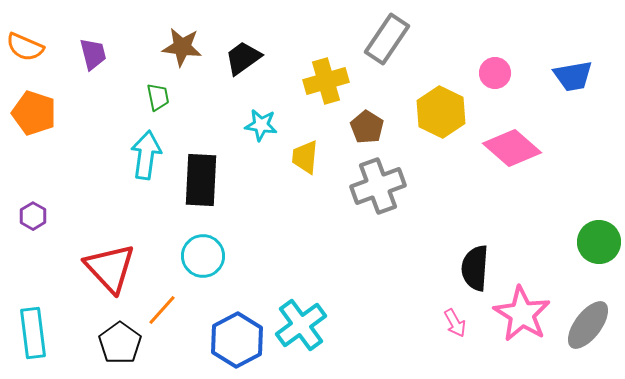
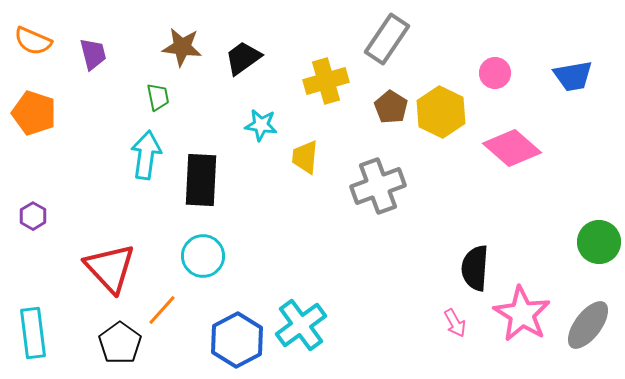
orange semicircle: moved 8 px right, 6 px up
brown pentagon: moved 24 px right, 20 px up
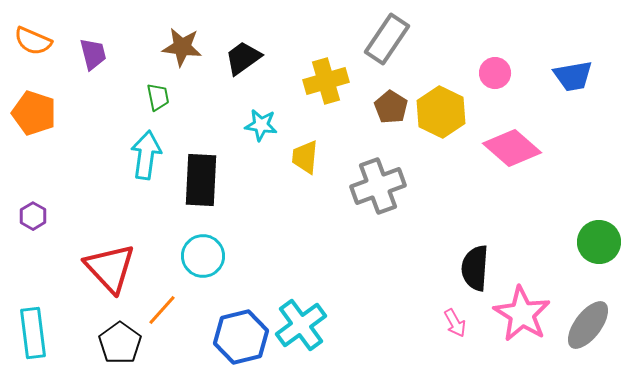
blue hexagon: moved 4 px right, 3 px up; rotated 14 degrees clockwise
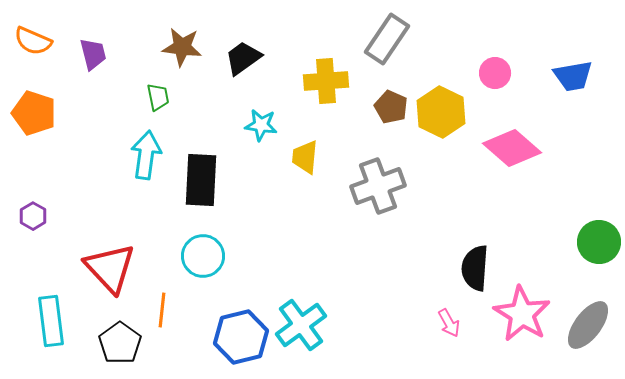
yellow cross: rotated 12 degrees clockwise
brown pentagon: rotated 8 degrees counterclockwise
orange line: rotated 36 degrees counterclockwise
pink arrow: moved 6 px left
cyan rectangle: moved 18 px right, 12 px up
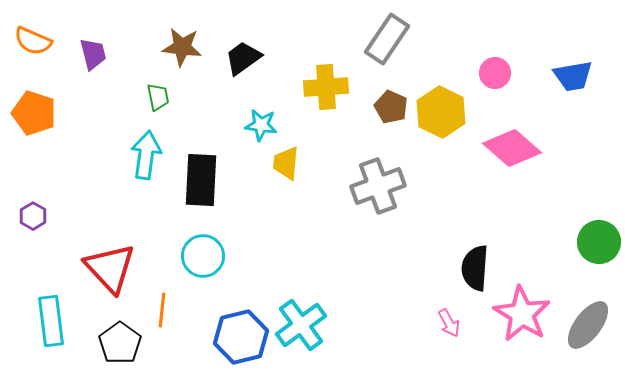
yellow cross: moved 6 px down
yellow trapezoid: moved 19 px left, 6 px down
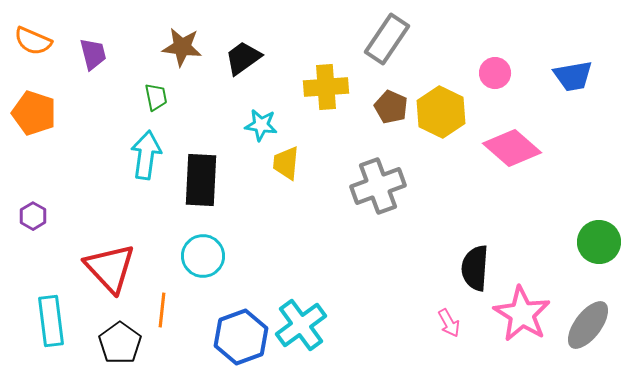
green trapezoid: moved 2 px left
blue hexagon: rotated 6 degrees counterclockwise
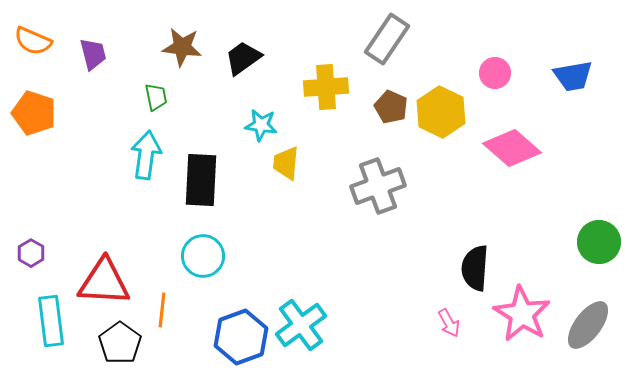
purple hexagon: moved 2 px left, 37 px down
red triangle: moved 6 px left, 14 px down; rotated 44 degrees counterclockwise
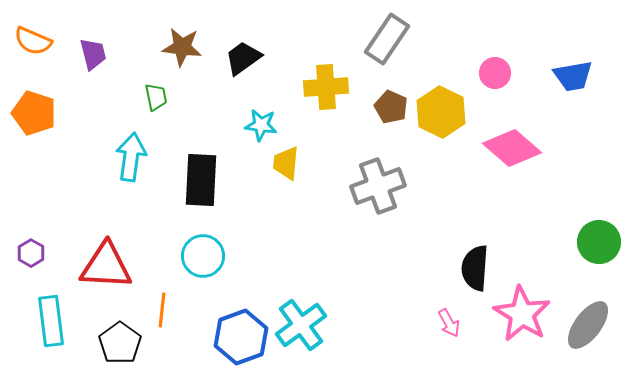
cyan arrow: moved 15 px left, 2 px down
red triangle: moved 2 px right, 16 px up
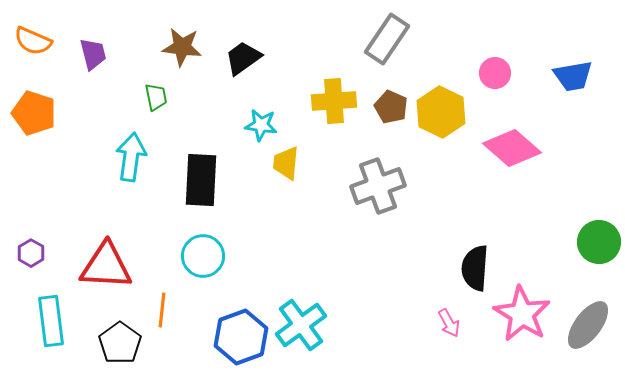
yellow cross: moved 8 px right, 14 px down
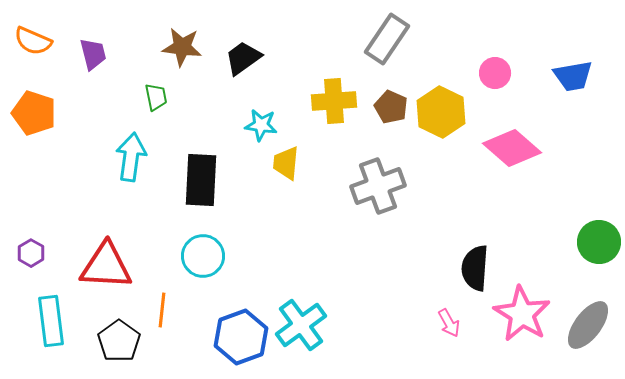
black pentagon: moved 1 px left, 2 px up
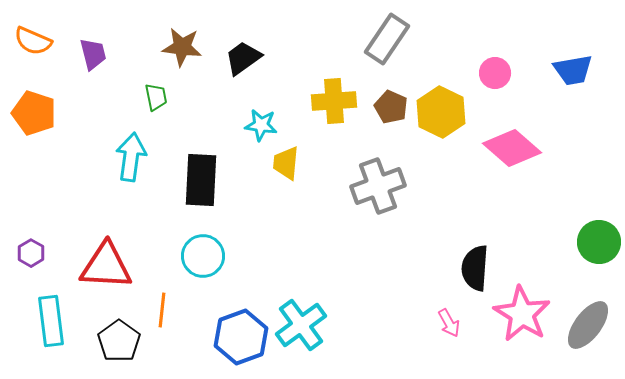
blue trapezoid: moved 6 px up
